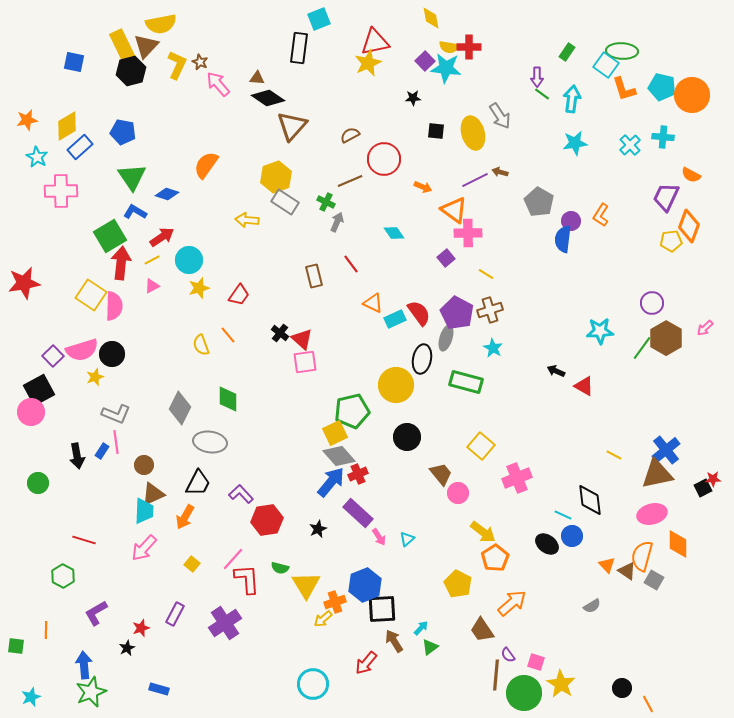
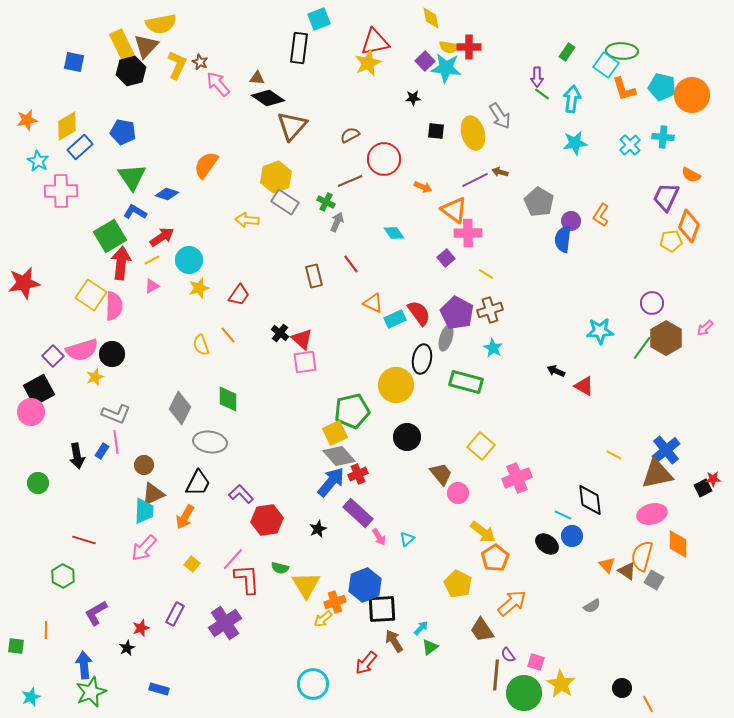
cyan star at (37, 157): moved 1 px right, 4 px down
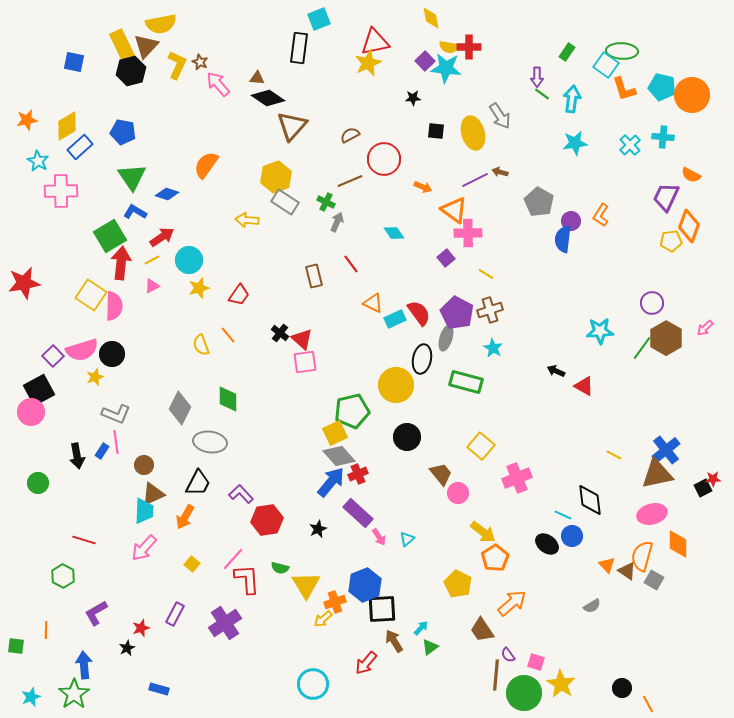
green star at (91, 692): moved 17 px left, 2 px down; rotated 12 degrees counterclockwise
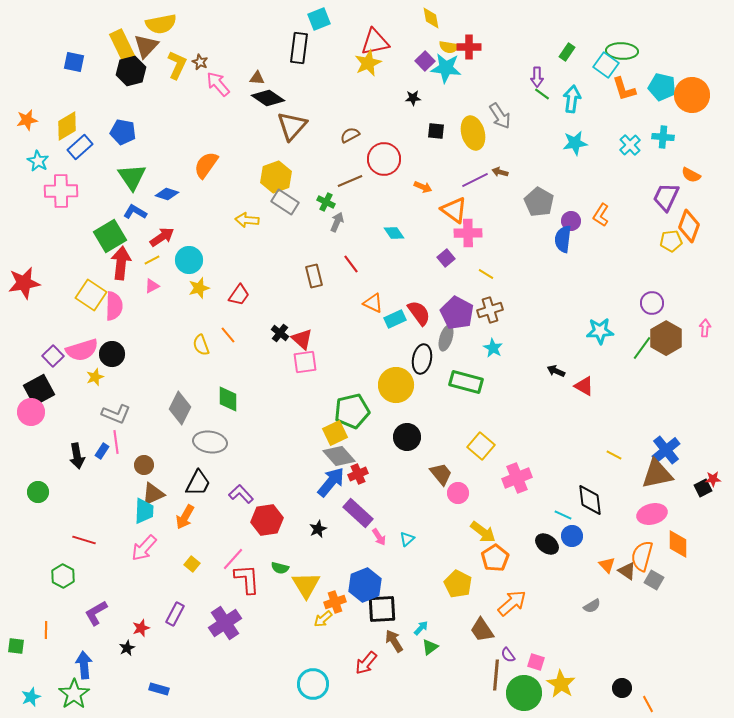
pink arrow at (705, 328): rotated 138 degrees clockwise
green circle at (38, 483): moved 9 px down
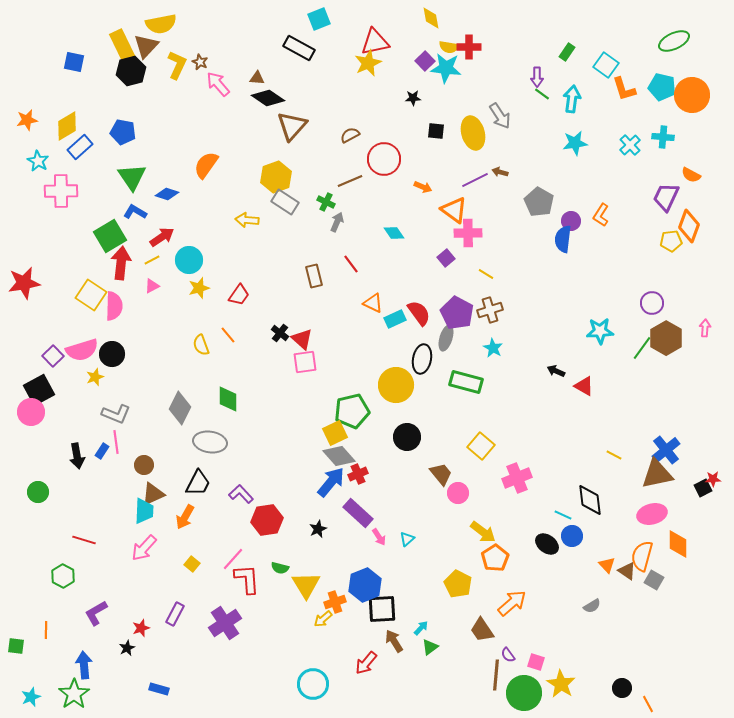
black rectangle at (299, 48): rotated 68 degrees counterclockwise
green ellipse at (622, 51): moved 52 px right, 10 px up; rotated 28 degrees counterclockwise
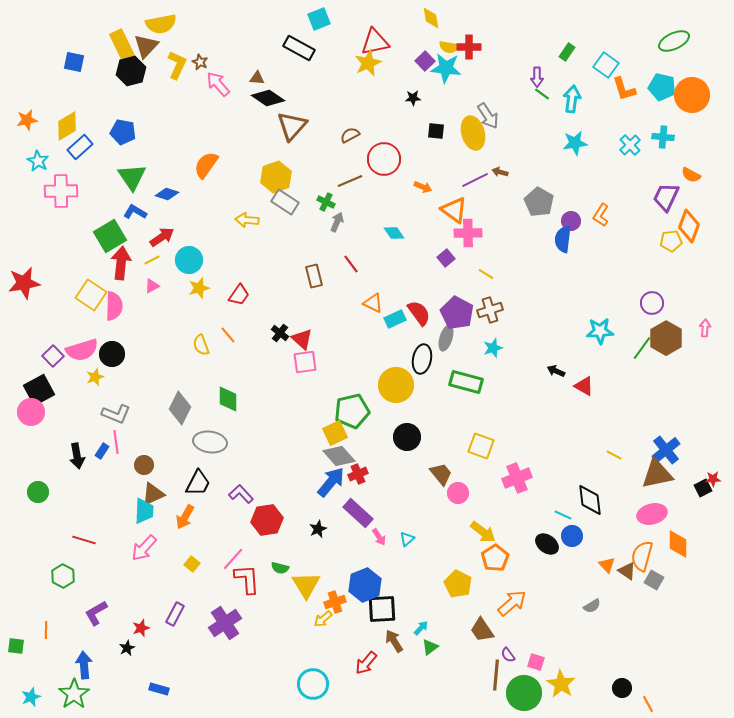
gray arrow at (500, 116): moved 12 px left
cyan star at (493, 348): rotated 24 degrees clockwise
yellow square at (481, 446): rotated 20 degrees counterclockwise
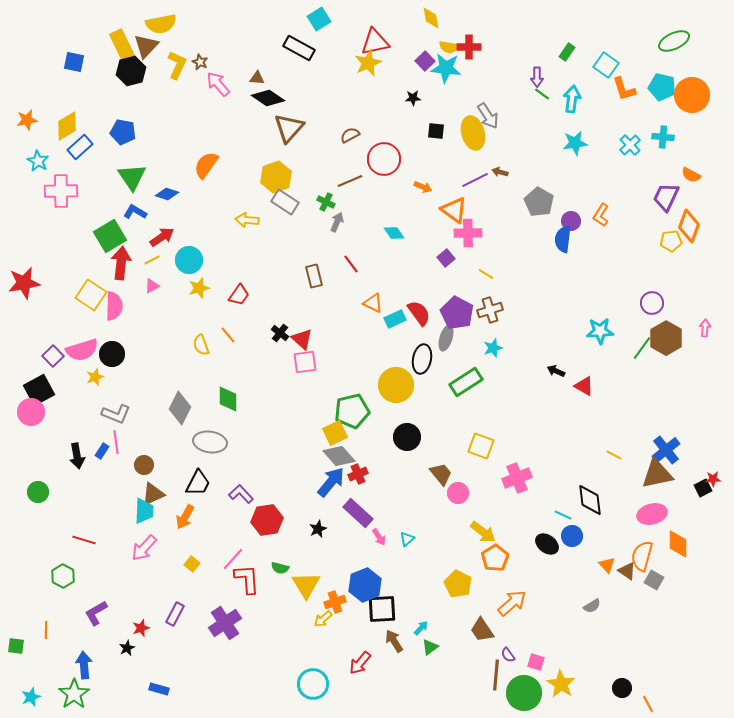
cyan square at (319, 19): rotated 10 degrees counterclockwise
brown triangle at (292, 126): moved 3 px left, 2 px down
green rectangle at (466, 382): rotated 48 degrees counterclockwise
red arrow at (366, 663): moved 6 px left
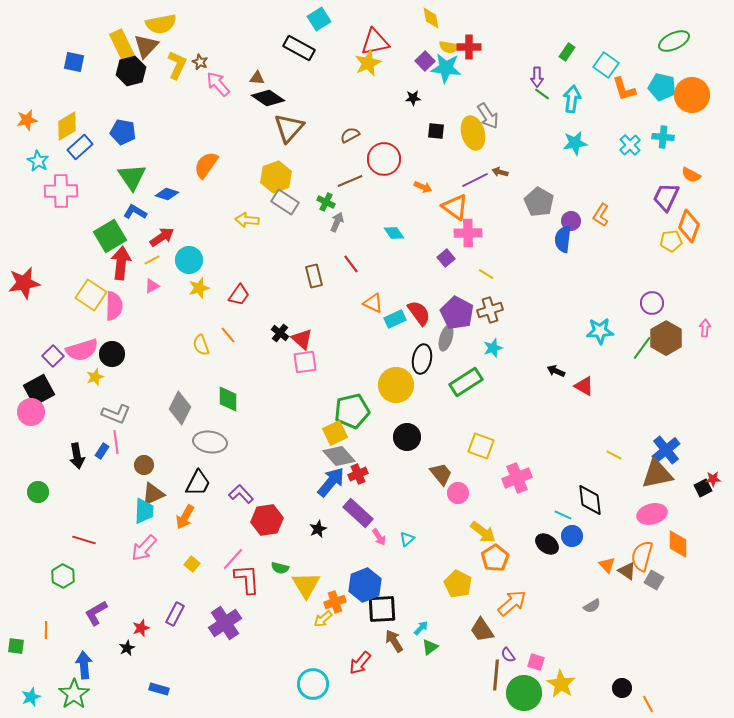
orange triangle at (454, 210): moved 1 px right, 3 px up
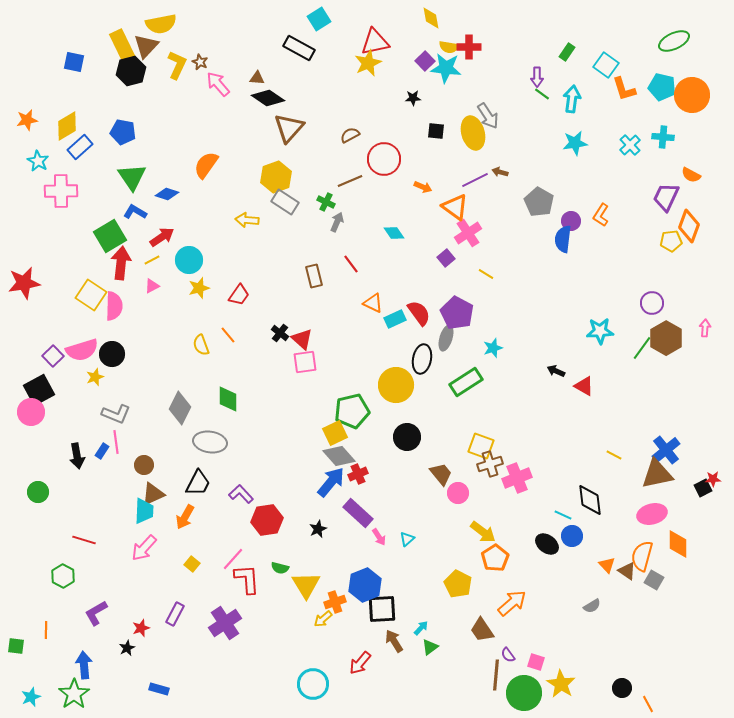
pink cross at (468, 233): rotated 32 degrees counterclockwise
brown cross at (490, 310): moved 154 px down
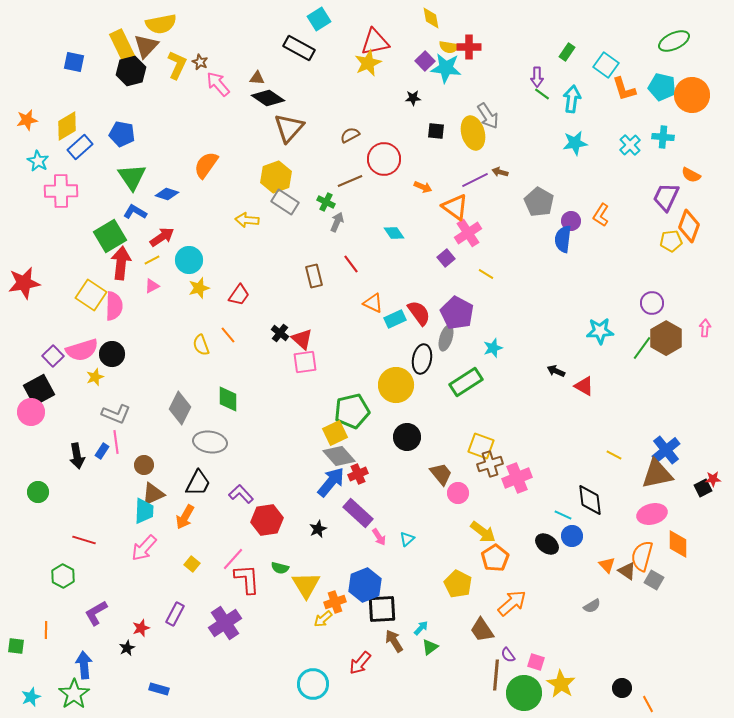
blue pentagon at (123, 132): moved 1 px left, 2 px down
